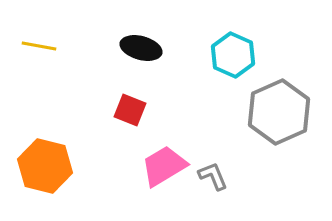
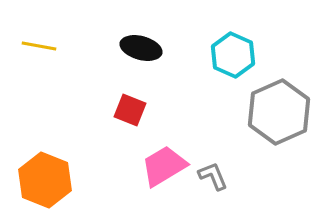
orange hexagon: moved 14 px down; rotated 8 degrees clockwise
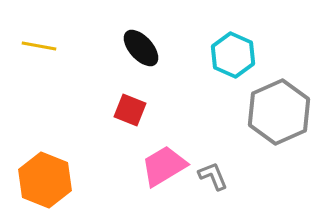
black ellipse: rotated 33 degrees clockwise
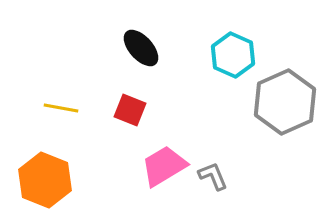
yellow line: moved 22 px right, 62 px down
gray hexagon: moved 6 px right, 10 px up
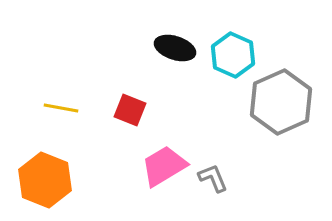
black ellipse: moved 34 px right; rotated 30 degrees counterclockwise
gray hexagon: moved 4 px left
gray L-shape: moved 2 px down
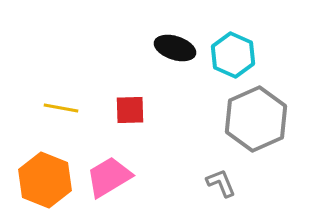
gray hexagon: moved 25 px left, 17 px down
red square: rotated 24 degrees counterclockwise
pink trapezoid: moved 55 px left, 11 px down
gray L-shape: moved 8 px right, 5 px down
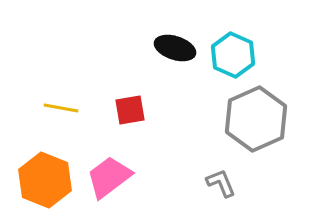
red square: rotated 8 degrees counterclockwise
pink trapezoid: rotated 6 degrees counterclockwise
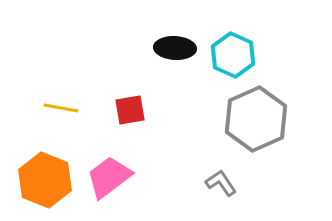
black ellipse: rotated 15 degrees counterclockwise
gray L-shape: rotated 12 degrees counterclockwise
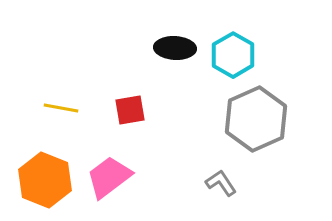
cyan hexagon: rotated 6 degrees clockwise
